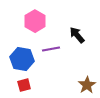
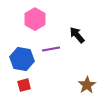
pink hexagon: moved 2 px up
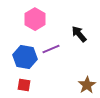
black arrow: moved 2 px right, 1 px up
purple line: rotated 12 degrees counterclockwise
blue hexagon: moved 3 px right, 2 px up
red square: rotated 24 degrees clockwise
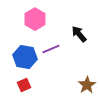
red square: rotated 32 degrees counterclockwise
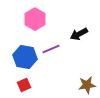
black arrow: rotated 78 degrees counterclockwise
brown star: rotated 24 degrees clockwise
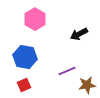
purple line: moved 16 px right, 22 px down
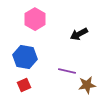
purple line: rotated 36 degrees clockwise
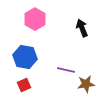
black arrow: moved 3 px right, 6 px up; rotated 96 degrees clockwise
purple line: moved 1 px left, 1 px up
brown star: moved 1 px left, 1 px up
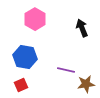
red square: moved 3 px left
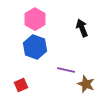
blue hexagon: moved 10 px right, 10 px up; rotated 10 degrees clockwise
brown star: rotated 30 degrees clockwise
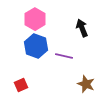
blue hexagon: moved 1 px right, 1 px up
purple line: moved 2 px left, 14 px up
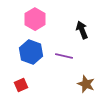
black arrow: moved 2 px down
blue hexagon: moved 5 px left, 6 px down
